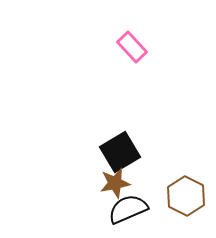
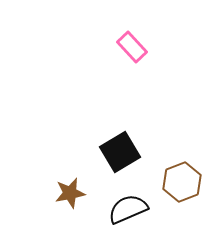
brown star: moved 45 px left, 10 px down
brown hexagon: moved 4 px left, 14 px up; rotated 12 degrees clockwise
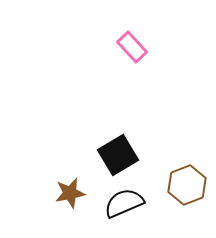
black square: moved 2 px left, 3 px down
brown hexagon: moved 5 px right, 3 px down
black semicircle: moved 4 px left, 6 px up
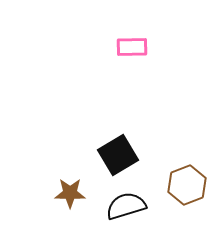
pink rectangle: rotated 48 degrees counterclockwise
brown star: rotated 12 degrees clockwise
black semicircle: moved 2 px right, 3 px down; rotated 6 degrees clockwise
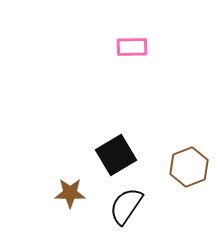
black square: moved 2 px left
brown hexagon: moved 2 px right, 18 px up
black semicircle: rotated 39 degrees counterclockwise
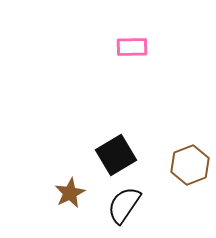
brown hexagon: moved 1 px right, 2 px up
brown star: rotated 28 degrees counterclockwise
black semicircle: moved 2 px left, 1 px up
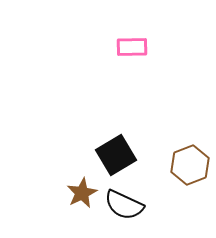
brown star: moved 12 px right
black semicircle: rotated 99 degrees counterclockwise
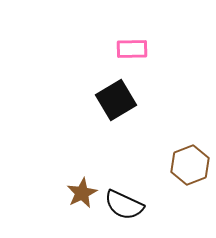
pink rectangle: moved 2 px down
black square: moved 55 px up
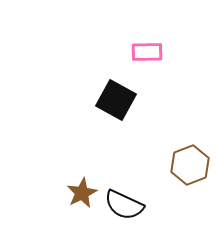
pink rectangle: moved 15 px right, 3 px down
black square: rotated 30 degrees counterclockwise
